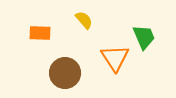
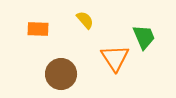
yellow semicircle: moved 1 px right
orange rectangle: moved 2 px left, 4 px up
brown circle: moved 4 px left, 1 px down
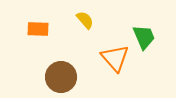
orange triangle: rotated 8 degrees counterclockwise
brown circle: moved 3 px down
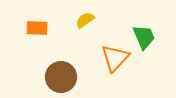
yellow semicircle: rotated 84 degrees counterclockwise
orange rectangle: moved 1 px left, 1 px up
orange triangle: rotated 24 degrees clockwise
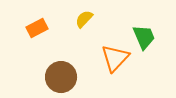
yellow semicircle: moved 1 px left, 1 px up; rotated 12 degrees counterclockwise
orange rectangle: rotated 30 degrees counterclockwise
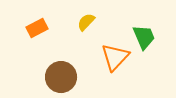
yellow semicircle: moved 2 px right, 3 px down
orange triangle: moved 1 px up
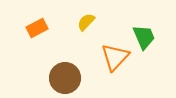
brown circle: moved 4 px right, 1 px down
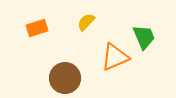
orange rectangle: rotated 10 degrees clockwise
orange triangle: rotated 24 degrees clockwise
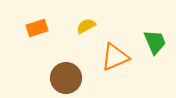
yellow semicircle: moved 4 px down; rotated 18 degrees clockwise
green trapezoid: moved 11 px right, 5 px down
brown circle: moved 1 px right
